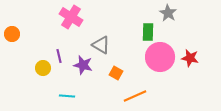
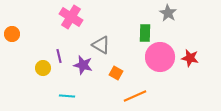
green rectangle: moved 3 px left, 1 px down
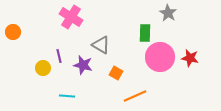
orange circle: moved 1 px right, 2 px up
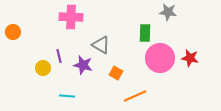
gray star: moved 1 px up; rotated 24 degrees counterclockwise
pink cross: rotated 30 degrees counterclockwise
pink circle: moved 1 px down
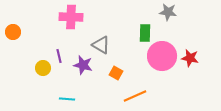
pink circle: moved 2 px right, 2 px up
cyan line: moved 3 px down
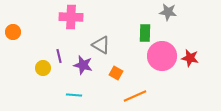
cyan line: moved 7 px right, 4 px up
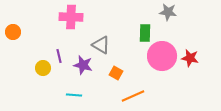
orange line: moved 2 px left
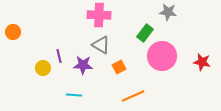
pink cross: moved 28 px right, 2 px up
green rectangle: rotated 36 degrees clockwise
red star: moved 12 px right, 4 px down
purple star: rotated 12 degrees counterclockwise
orange square: moved 3 px right, 6 px up; rotated 32 degrees clockwise
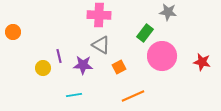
cyan line: rotated 14 degrees counterclockwise
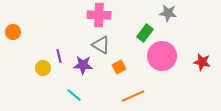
gray star: moved 1 px down
cyan line: rotated 49 degrees clockwise
